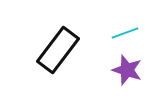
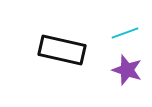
black rectangle: moved 4 px right; rotated 66 degrees clockwise
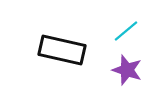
cyan line: moved 1 px right, 2 px up; rotated 20 degrees counterclockwise
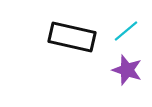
black rectangle: moved 10 px right, 13 px up
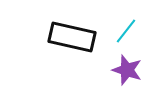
cyan line: rotated 12 degrees counterclockwise
